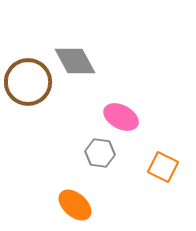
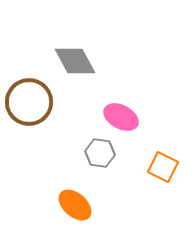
brown circle: moved 1 px right, 20 px down
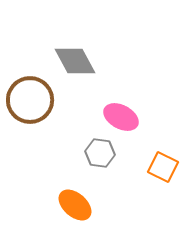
brown circle: moved 1 px right, 2 px up
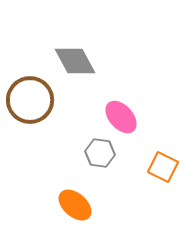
pink ellipse: rotated 20 degrees clockwise
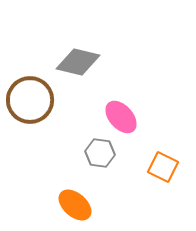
gray diamond: moved 3 px right, 1 px down; rotated 48 degrees counterclockwise
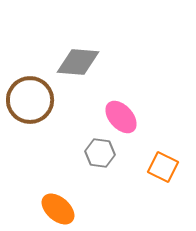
gray diamond: rotated 9 degrees counterclockwise
orange ellipse: moved 17 px left, 4 px down
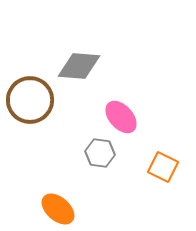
gray diamond: moved 1 px right, 4 px down
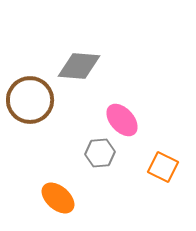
pink ellipse: moved 1 px right, 3 px down
gray hexagon: rotated 12 degrees counterclockwise
orange ellipse: moved 11 px up
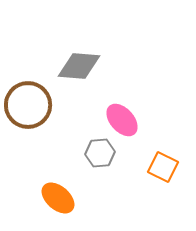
brown circle: moved 2 px left, 5 px down
